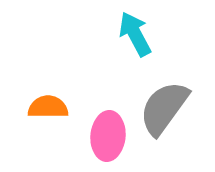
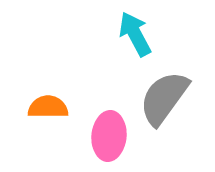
gray semicircle: moved 10 px up
pink ellipse: moved 1 px right
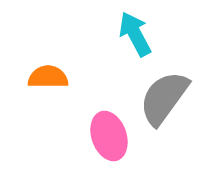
orange semicircle: moved 30 px up
pink ellipse: rotated 24 degrees counterclockwise
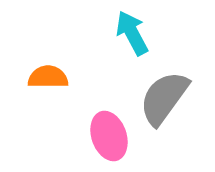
cyan arrow: moved 3 px left, 1 px up
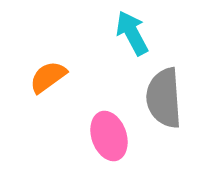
orange semicircle: rotated 36 degrees counterclockwise
gray semicircle: rotated 40 degrees counterclockwise
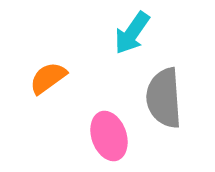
cyan arrow: rotated 117 degrees counterclockwise
orange semicircle: moved 1 px down
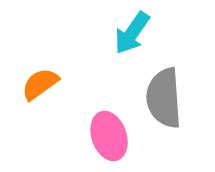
orange semicircle: moved 8 px left, 6 px down
